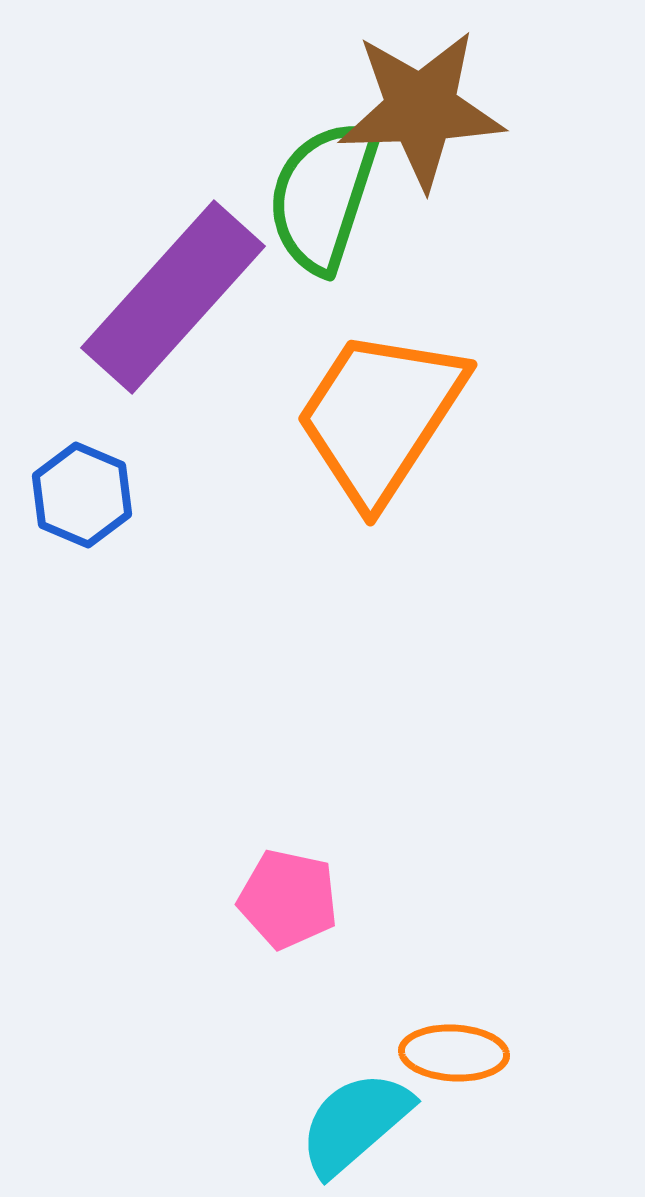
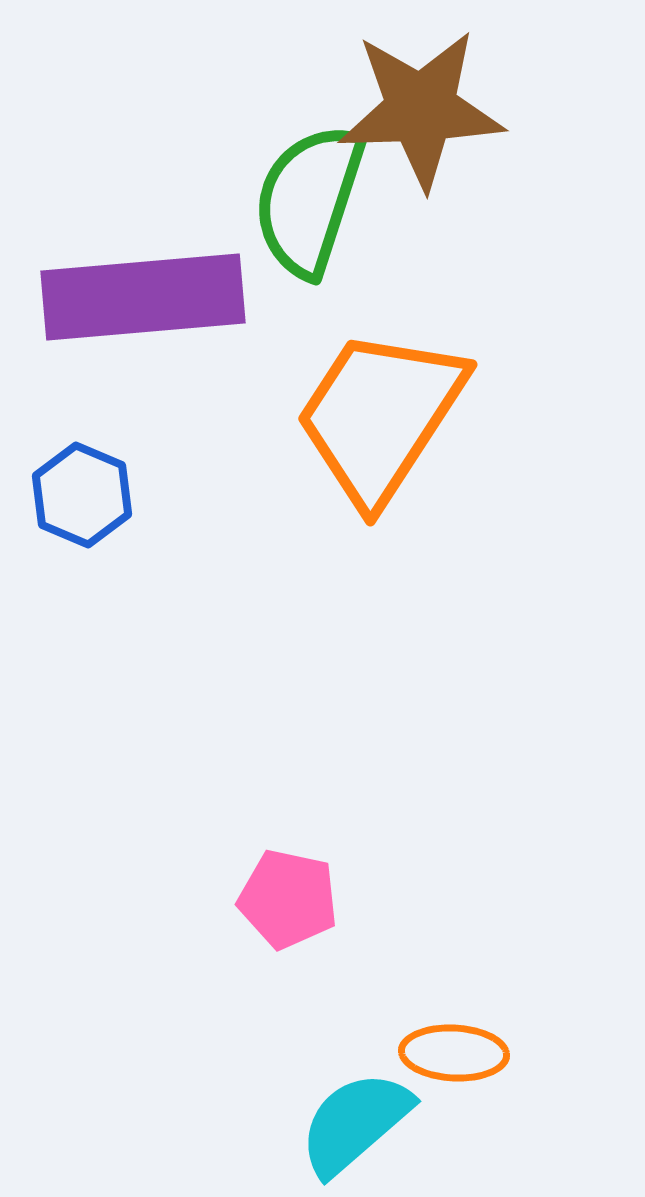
green semicircle: moved 14 px left, 4 px down
purple rectangle: moved 30 px left; rotated 43 degrees clockwise
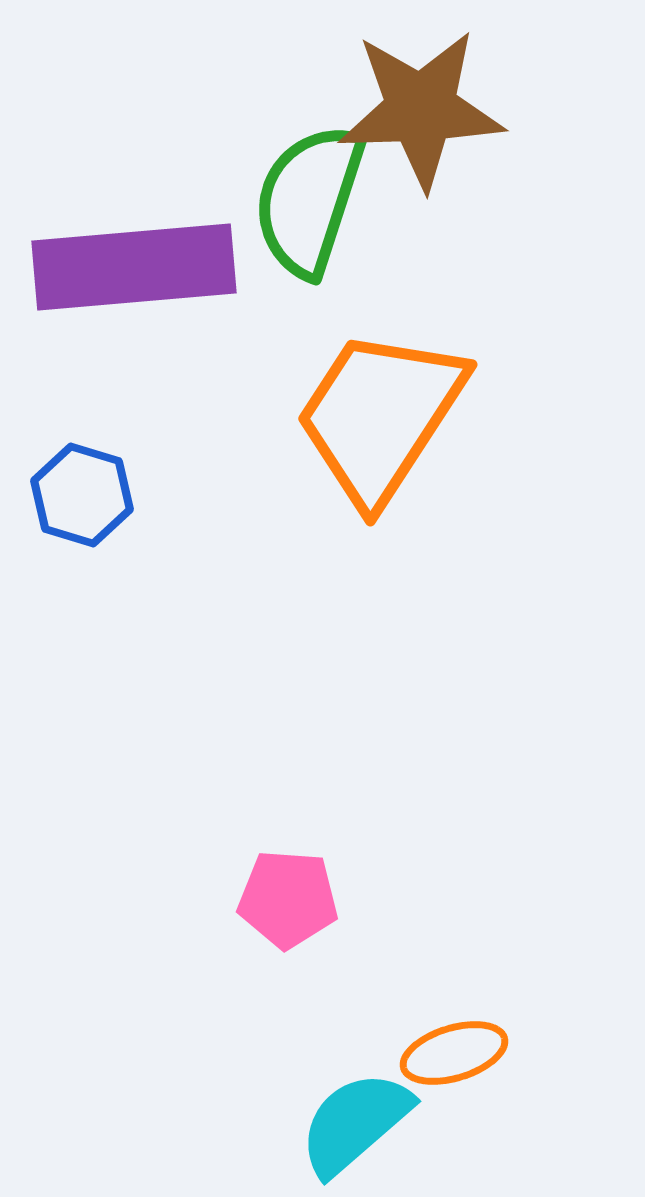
purple rectangle: moved 9 px left, 30 px up
blue hexagon: rotated 6 degrees counterclockwise
pink pentagon: rotated 8 degrees counterclockwise
orange ellipse: rotated 20 degrees counterclockwise
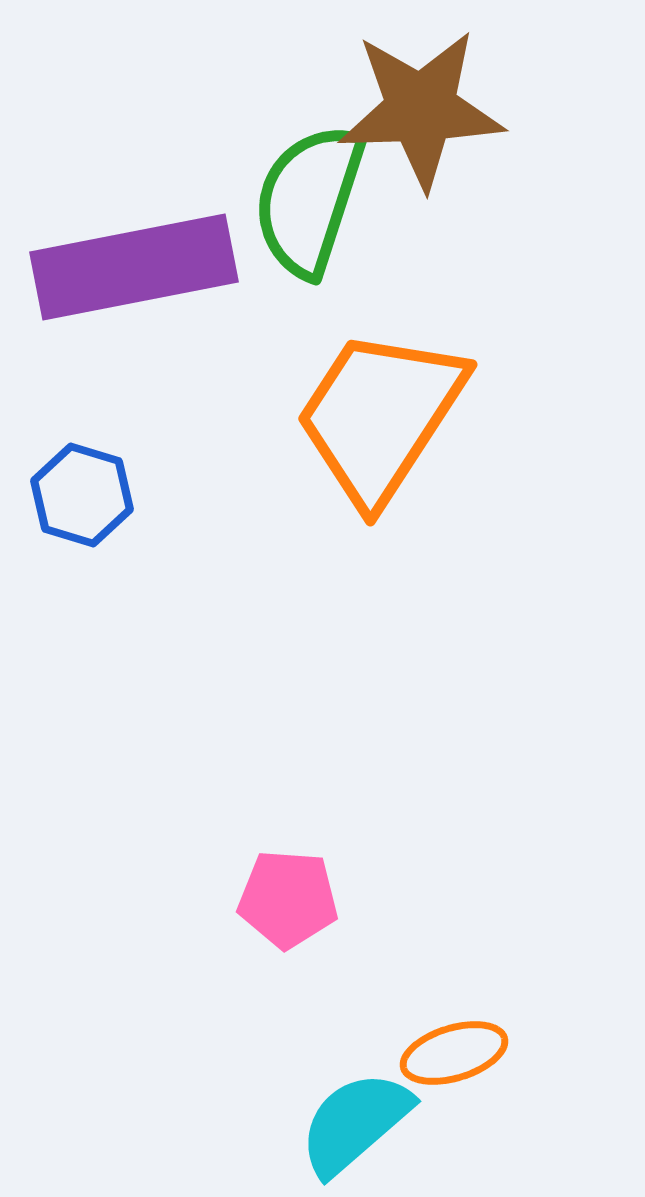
purple rectangle: rotated 6 degrees counterclockwise
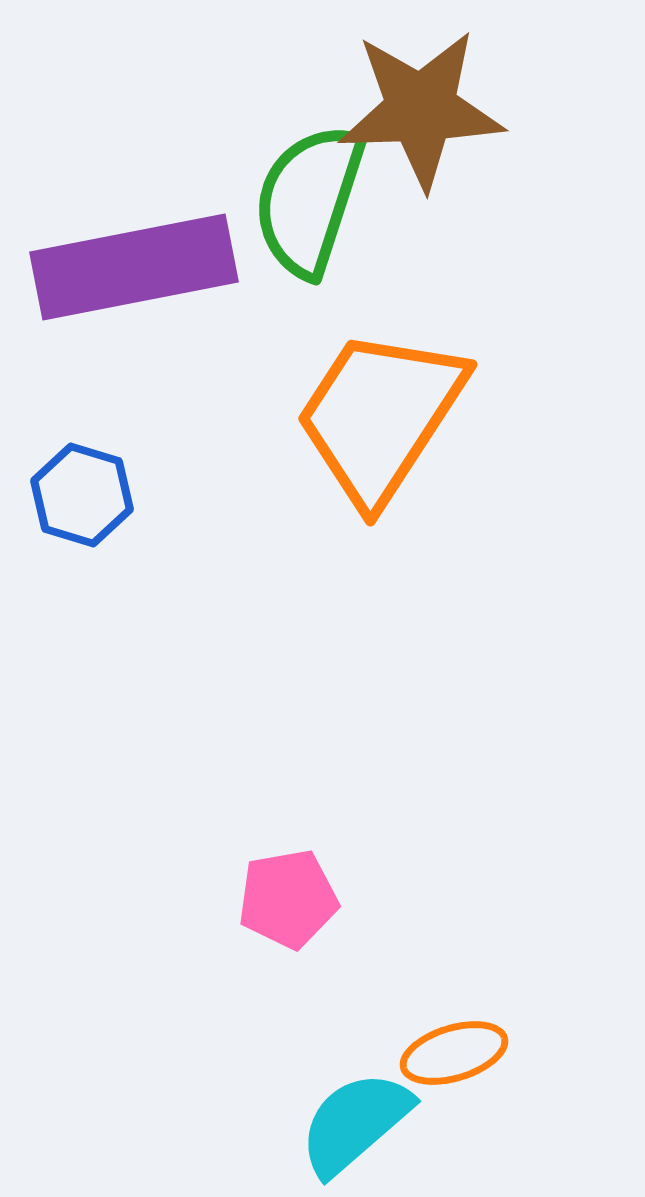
pink pentagon: rotated 14 degrees counterclockwise
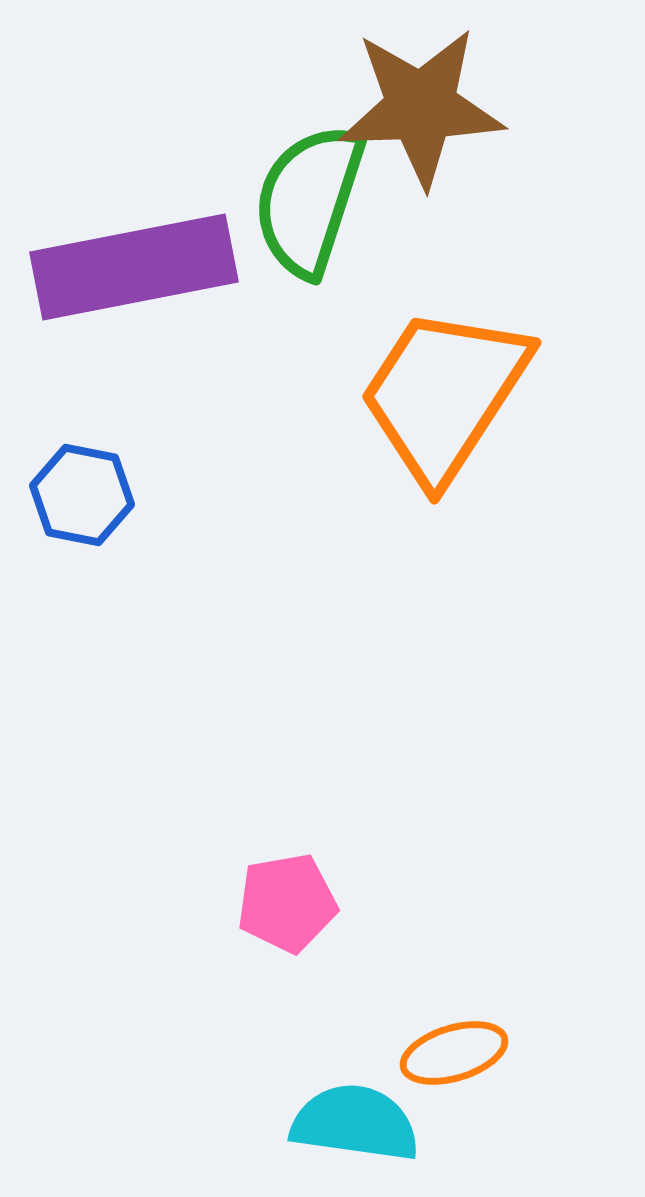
brown star: moved 2 px up
orange trapezoid: moved 64 px right, 22 px up
blue hexagon: rotated 6 degrees counterclockwise
pink pentagon: moved 1 px left, 4 px down
cyan semicircle: rotated 49 degrees clockwise
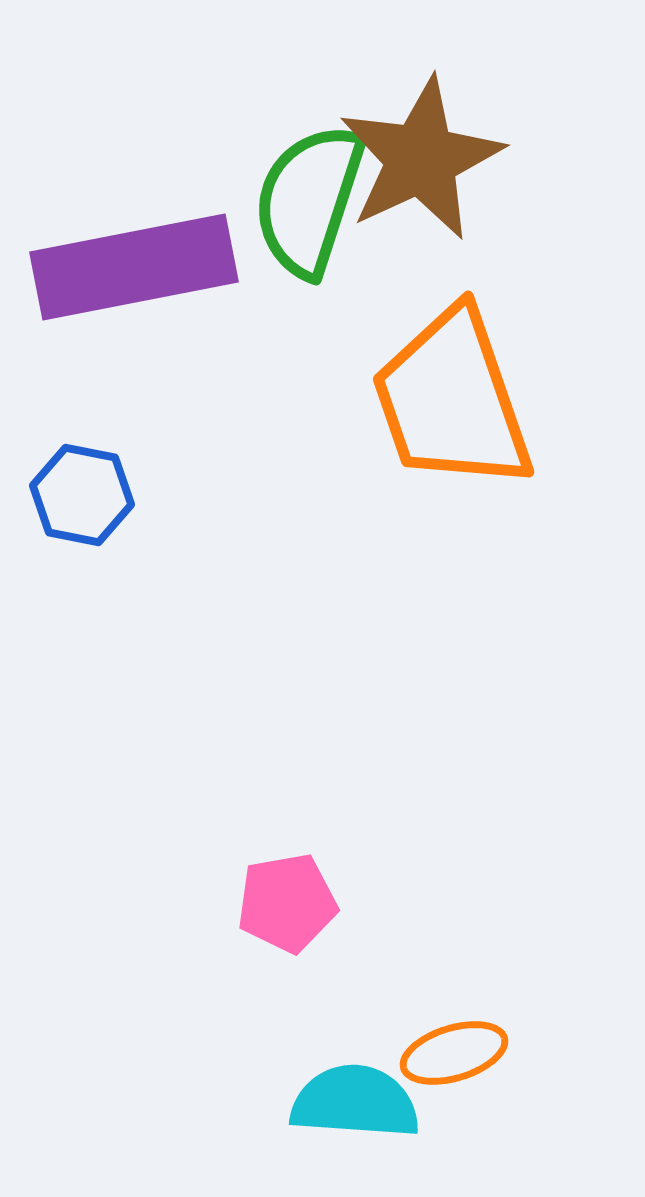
brown star: moved 52 px down; rotated 23 degrees counterclockwise
orange trapezoid: moved 8 px right, 6 px down; rotated 52 degrees counterclockwise
cyan semicircle: moved 21 px up; rotated 4 degrees counterclockwise
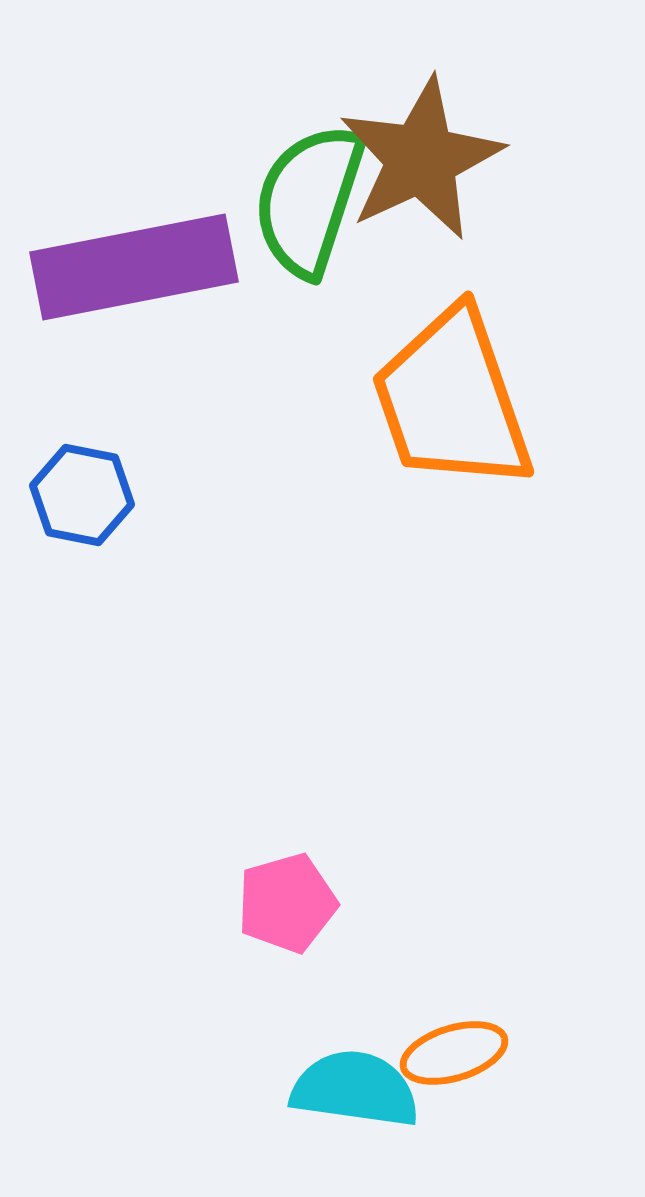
pink pentagon: rotated 6 degrees counterclockwise
cyan semicircle: moved 13 px up; rotated 4 degrees clockwise
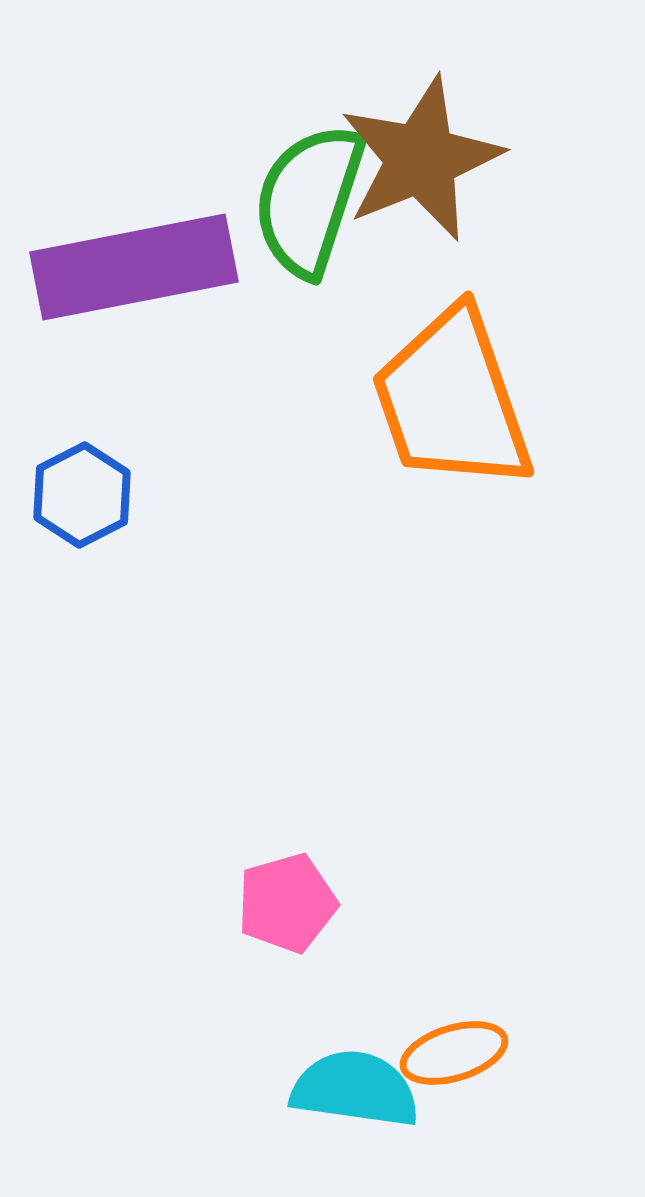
brown star: rotated 3 degrees clockwise
blue hexagon: rotated 22 degrees clockwise
